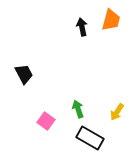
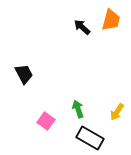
black arrow: rotated 36 degrees counterclockwise
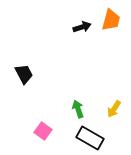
black arrow: rotated 120 degrees clockwise
yellow arrow: moved 3 px left, 3 px up
pink square: moved 3 px left, 10 px down
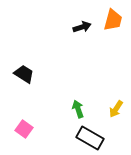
orange trapezoid: moved 2 px right
black trapezoid: rotated 30 degrees counterclockwise
yellow arrow: moved 2 px right
pink square: moved 19 px left, 2 px up
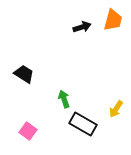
green arrow: moved 14 px left, 10 px up
pink square: moved 4 px right, 2 px down
black rectangle: moved 7 px left, 14 px up
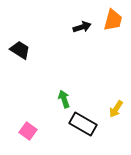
black trapezoid: moved 4 px left, 24 px up
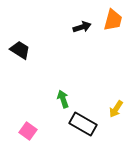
green arrow: moved 1 px left
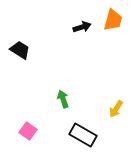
black rectangle: moved 11 px down
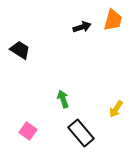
black rectangle: moved 2 px left, 2 px up; rotated 20 degrees clockwise
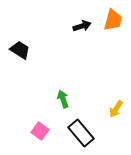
black arrow: moved 1 px up
pink square: moved 12 px right
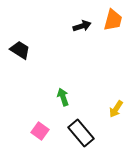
green arrow: moved 2 px up
